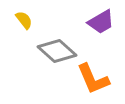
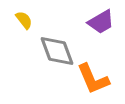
gray diamond: rotated 27 degrees clockwise
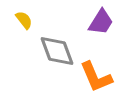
purple trapezoid: rotated 28 degrees counterclockwise
orange L-shape: moved 3 px right, 2 px up
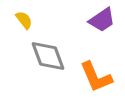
purple trapezoid: moved 1 px right, 2 px up; rotated 24 degrees clockwise
gray diamond: moved 9 px left, 5 px down
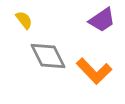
gray diamond: rotated 6 degrees counterclockwise
orange L-shape: moved 2 px left, 6 px up; rotated 21 degrees counterclockwise
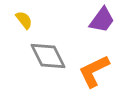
purple trapezoid: rotated 20 degrees counterclockwise
orange L-shape: rotated 108 degrees clockwise
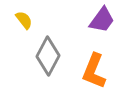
gray diamond: rotated 54 degrees clockwise
orange L-shape: rotated 42 degrees counterclockwise
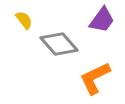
gray diamond: moved 11 px right, 12 px up; rotated 69 degrees counterclockwise
orange L-shape: moved 1 px right, 7 px down; rotated 42 degrees clockwise
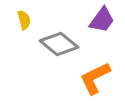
yellow semicircle: rotated 24 degrees clockwise
gray diamond: rotated 9 degrees counterclockwise
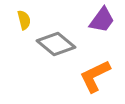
gray diamond: moved 3 px left
orange L-shape: moved 2 px up
